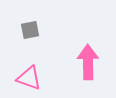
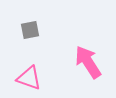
pink arrow: rotated 32 degrees counterclockwise
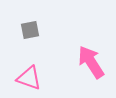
pink arrow: moved 3 px right
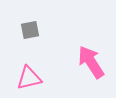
pink triangle: rotated 32 degrees counterclockwise
